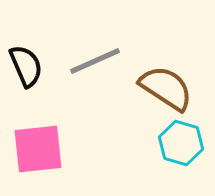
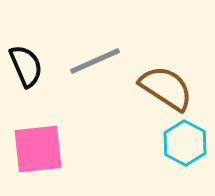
cyan hexagon: moved 4 px right; rotated 12 degrees clockwise
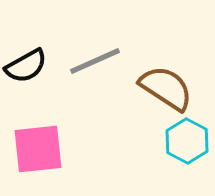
black semicircle: rotated 84 degrees clockwise
cyan hexagon: moved 2 px right, 2 px up
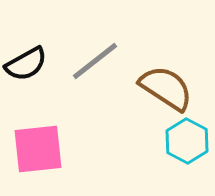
gray line: rotated 14 degrees counterclockwise
black semicircle: moved 2 px up
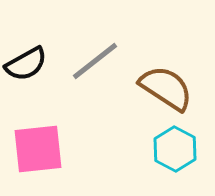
cyan hexagon: moved 12 px left, 8 px down
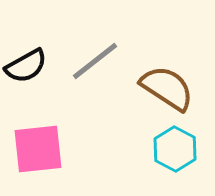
black semicircle: moved 2 px down
brown semicircle: moved 1 px right
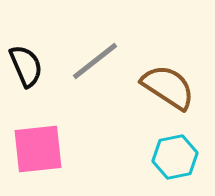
black semicircle: rotated 84 degrees counterclockwise
brown semicircle: moved 1 px right, 1 px up
cyan hexagon: moved 8 px down; rotated 21 degrees clockwise
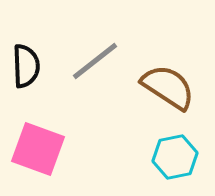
black semicircle: rotated 21 degrees clockwise
pink square: rotated 26 degrees clockwise
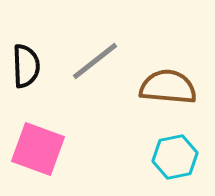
brown semicircle: rotated 28 degrees counterclockwise
